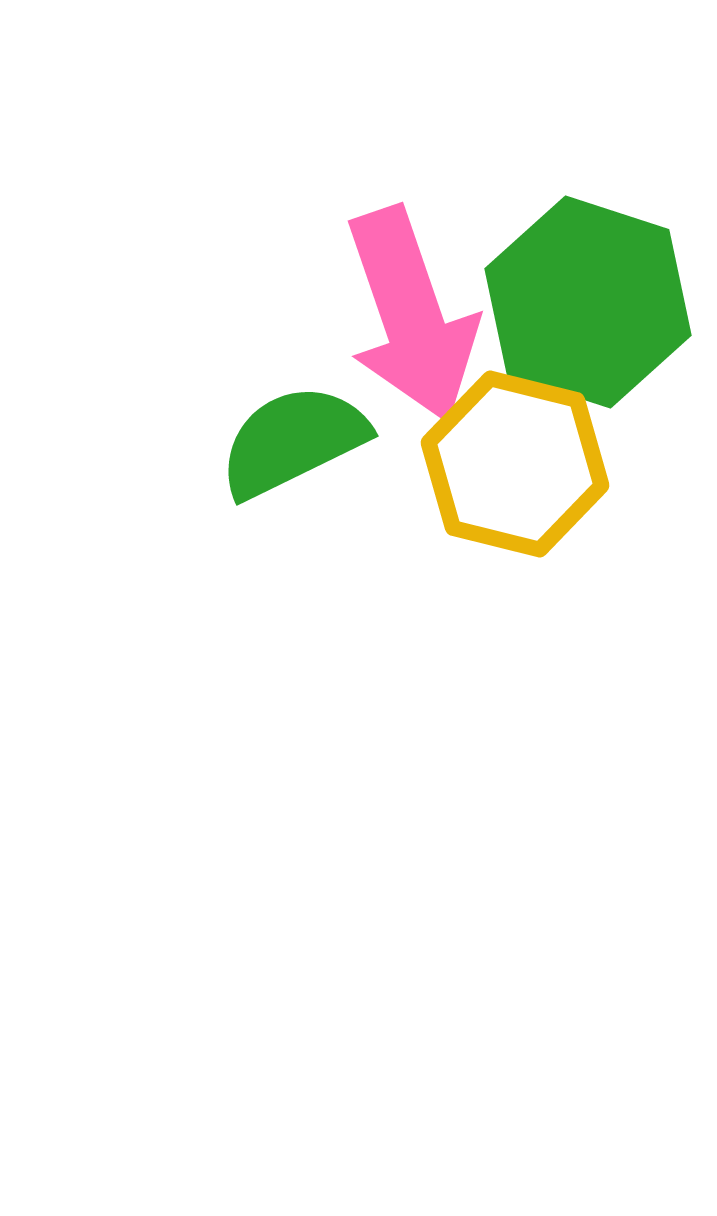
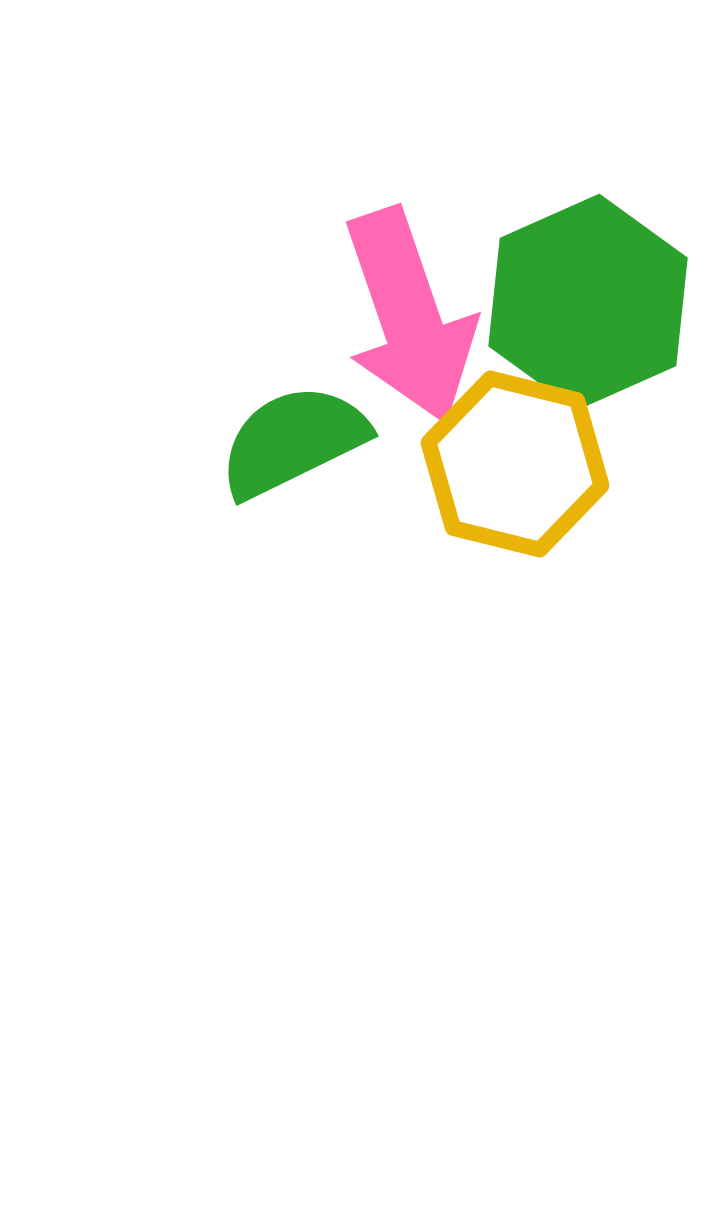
green hexagon: rotated 18 degrees clockwise
pink arrow: moved 2 px left, 1 px down
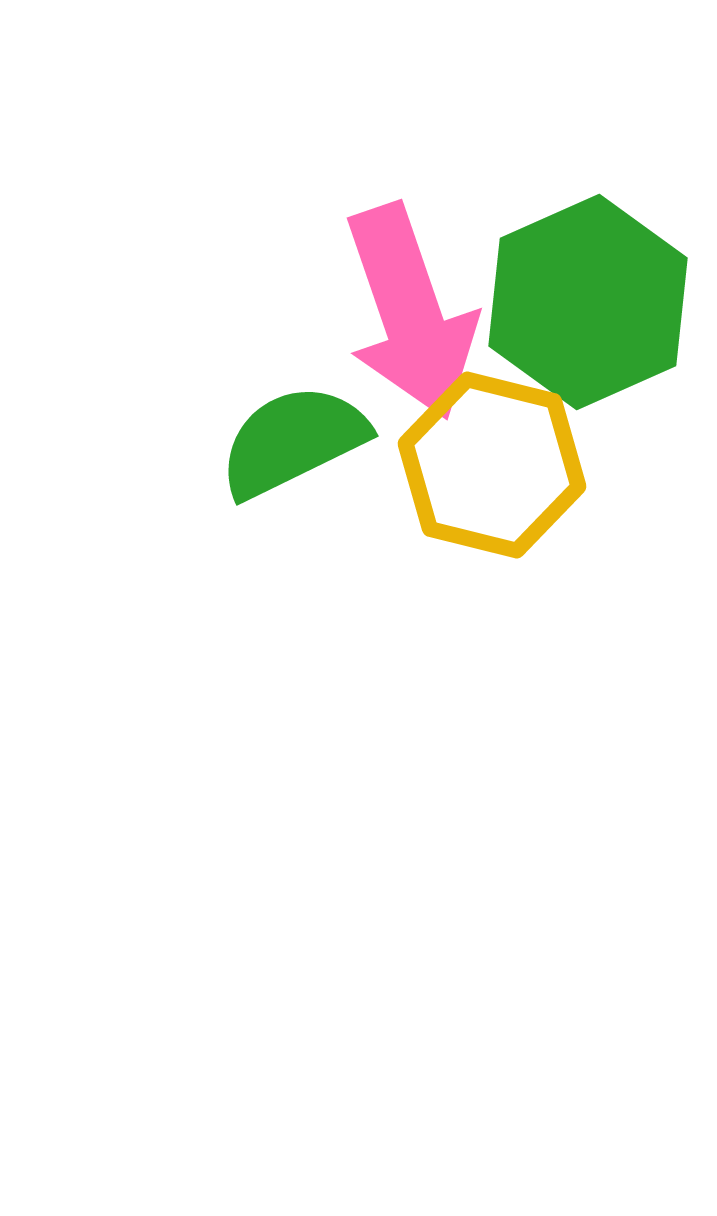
pink arrow: moved 1 px right, 4 px up
yellow hexagon: moved 23 px left, 1 px down
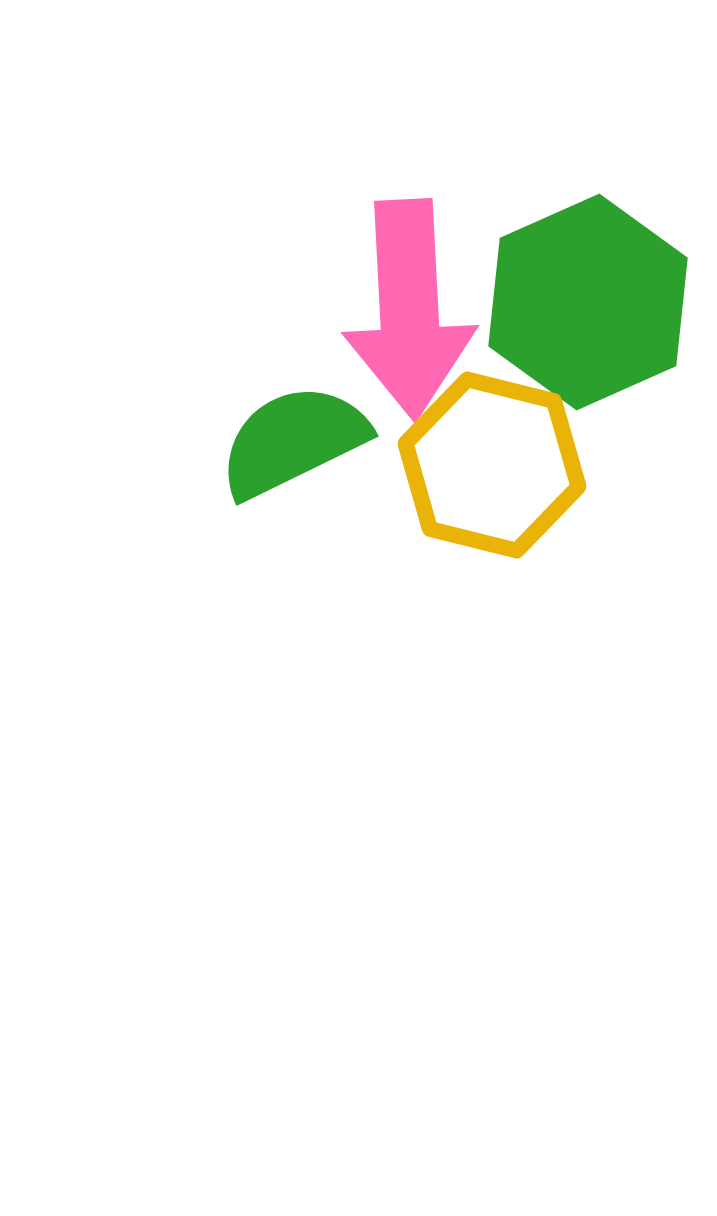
pink arrow: moved 1 px left, 3 px up; rotated 16 degrees clockwise
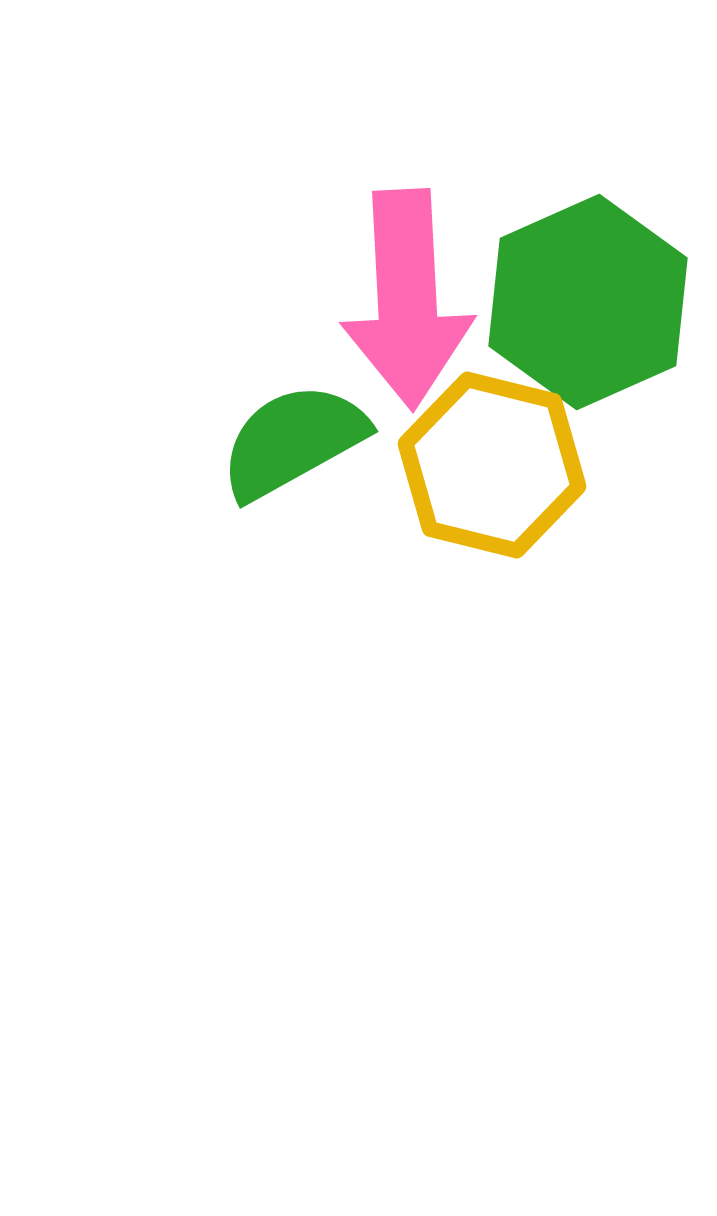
pink arrow: moved 2 px left, 10 px up
green semicircle: rotated 3 degrees counterclockwise
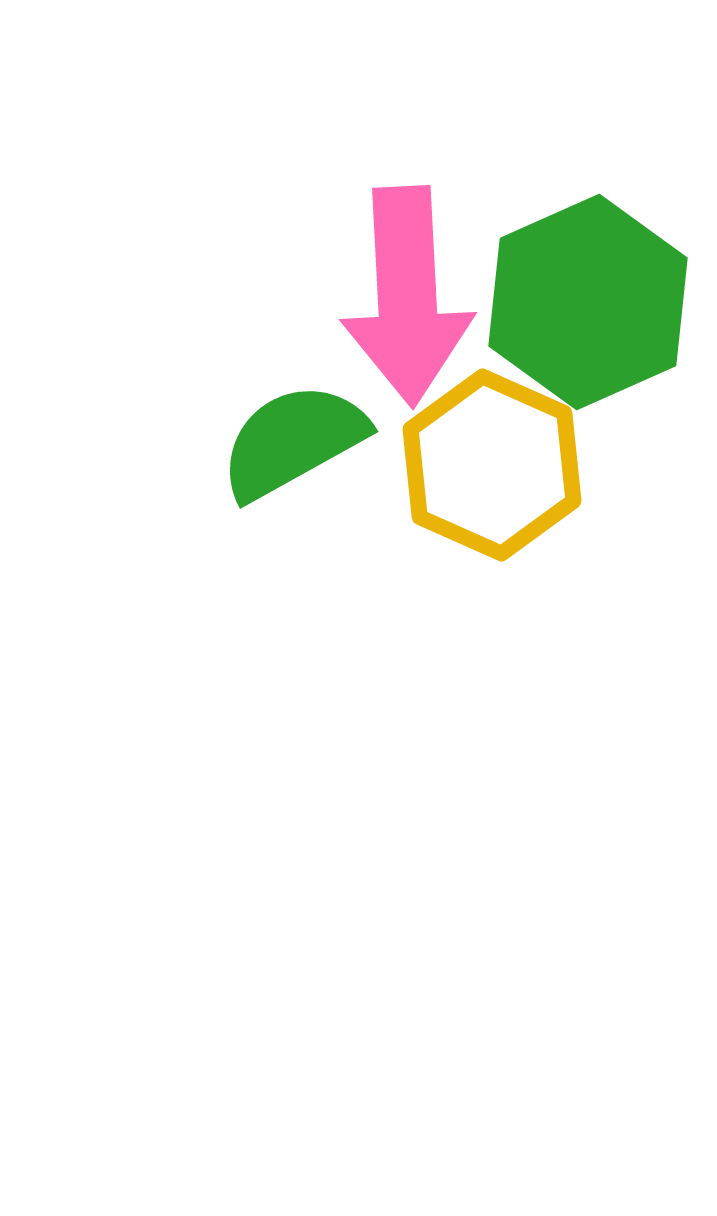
pink arrow: moved 3 px up
yellow hexagon: rotated 10 degrees clockwise
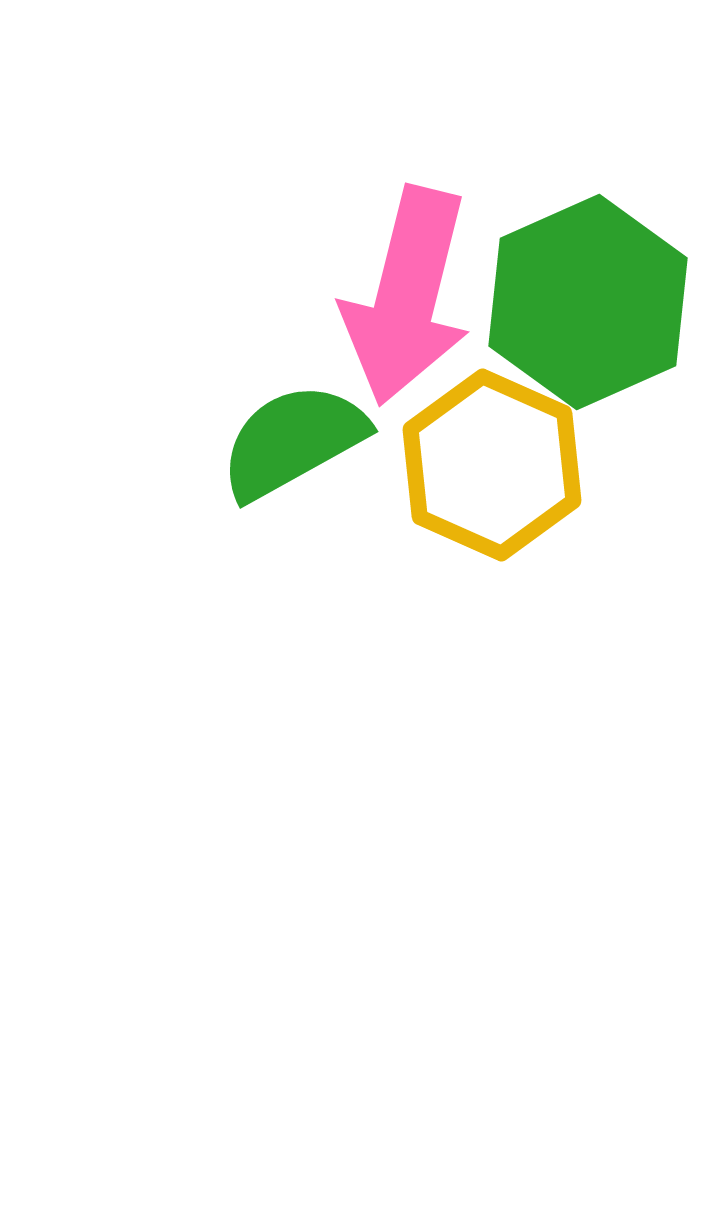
pink arrow: rotated 17 degrees clockwise
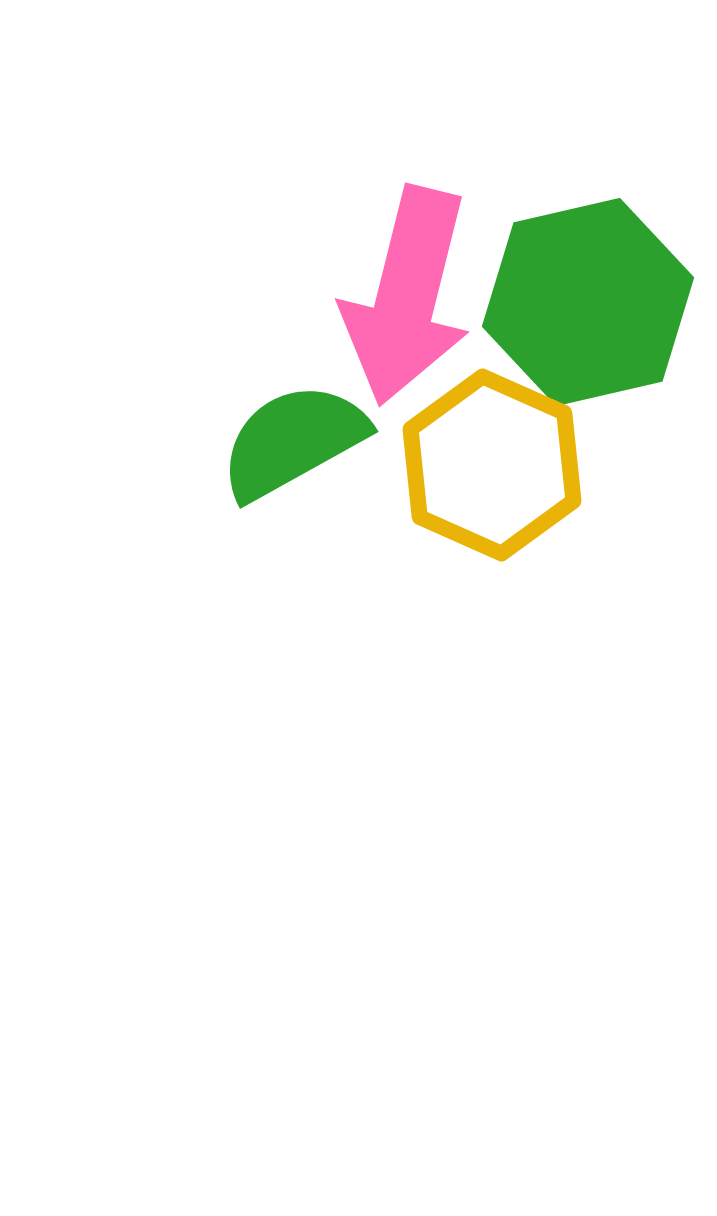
green hexagon: rotated 11 degrees clockwise
